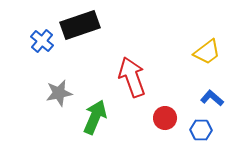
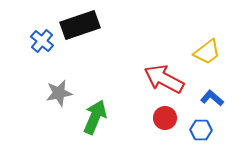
red arrow: moved 32 px right, 2 px down; rotated 42 degrees counterclockwise
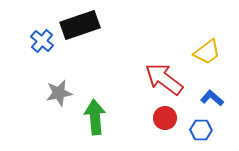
red arrow: rotated 9 degrees clockwise
green arrow: rotated 28 degrees counterclockwise
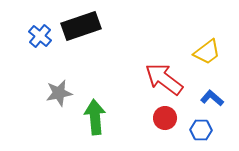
black rectangle: moved 1 px right, 1 px down
blue cross: moved 2 px left, 5 px up
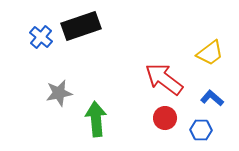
blue cross: moved 1 px right, 1 px down
yellow trapezoid: moved 3 px right, 1 px down
green arrow: moved 1 px right, 2 px down
